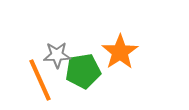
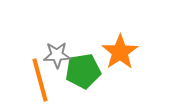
orange line: rotated 9 degrees clockwise
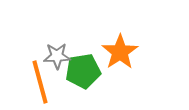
gray star: moved 1 px down
orange line: moved 2 px down
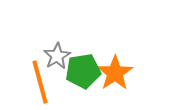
orange star: moved 5 px left, 21 px down
gray star: rotated 28 degrees counterclockwise
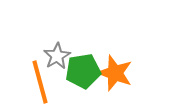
orange star: rotated 18 degrees counterclockwise
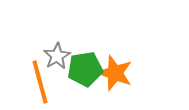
green pentagon: moved 2 px right, 2 px up
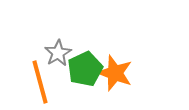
gray star: moved 1 px right, 3 px up
green pentagon: rotated 16 degrees counterclockwise
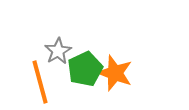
gray star: moved 2 px up
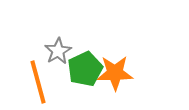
orange star: rotated 21 degrees counterclockwise
orange line: moved 2 px left
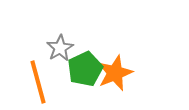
gray star: moved 2 px right, 3 px up
orange star: rotated 21 degrees counterclockwise
